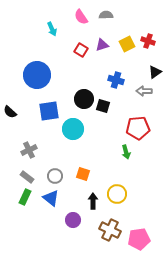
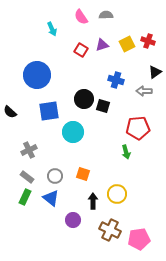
cyan circle: moved 3 px down
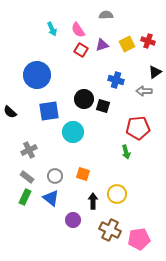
pink semicircle: moved 3 px left, 13 px down
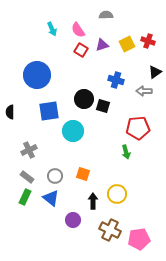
black semicircle: rotated 48 degrees clockwise
cyan circle: moved 1 px up
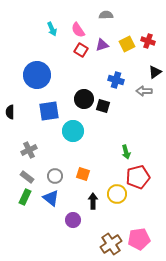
red pentagon: moved 49 px down; rotated 10 degrees counterclockwise
brown cross: moved 1 px right, 14 px down; rotated 30 degrees clockwise
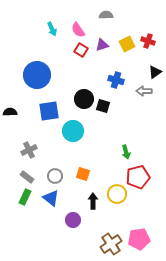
black semicircle: rotated 88 degrees clockwise
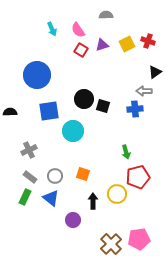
blue cross: moved 19 px right, 29 px down; rotated 21 degrees counterclockwise
gray rectangle: moved 3 px right
brown cross: rotated 10 degrees counterclockwise
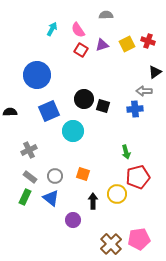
cyan arrow: rotated 128 degrees counterclockwise
blue square: rotated 15 degrees counterclockwise
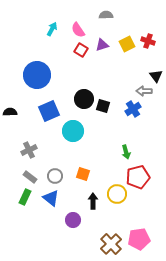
black triangle: moved 1 px right, 4 px down; rotated 32 degrees counterclockwise
blue cross: moved 2 px left; rotated 28 degrees counterclockwise
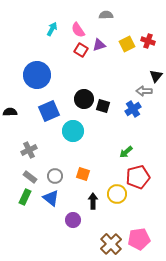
purple triangle: moved 3 px left
black triangle: rotated 16 degrees clockwise
green arrow: rotated 64 degrees clockwise
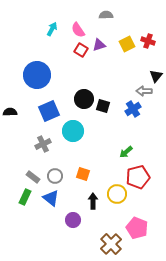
gray cross: moved 14 px right, 6 px up
gray rectangle: moved 3 px right
pink pentagon: moved 2 px left, 11 px up; rotated 30 degrees clockwise
